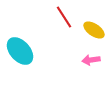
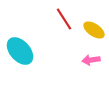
red line: moved 2 px down
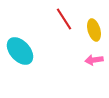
yellow ellipse: rotated 40 degrees clockwise
pink arrow: moved 3 px right
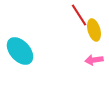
red line: moved 15 px right, 4 px up
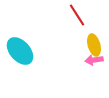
red line: moved 2 px left
yellow ellipse: moved 15 px down
